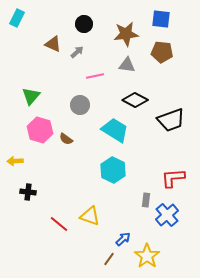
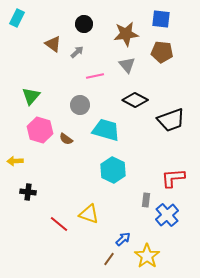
brown triangle: rotated 12 degrees clockwise
gray triangle: rotated 42 degrees clockwise
cyan trapezoid: moved 9 px left; rotated 16 degrees counterclockwise
yellow triangle: moved 1 px left, 2 px up
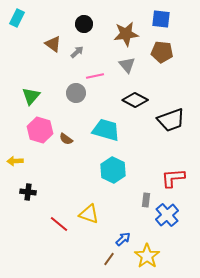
gray circle: moved 4 px left, 12 px up
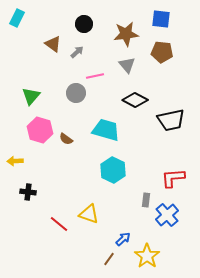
black trapezoid: rotated 8 degrees clockwise
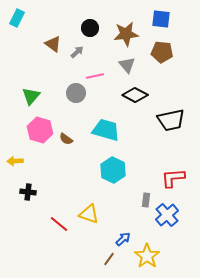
black circle: moved 6 px right, 4 px down
black diamond: moved 5 px up
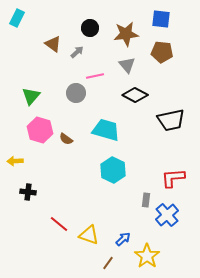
yellow triangle: moved 21 px down
brown line: moved 1 px left, 4 px down
